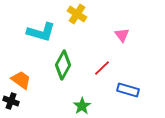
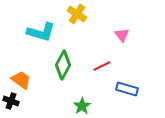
red line: moved 2 px up; rotated 18 degrees clockwise
blue rectangle: moved 1 px left, 1 px up
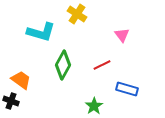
red line: moved 1 px up
green star: moved 12 px right
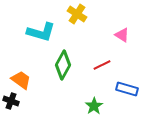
pink triangle: rotated 21 degrees counterclockwise
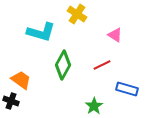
pink triangle: moved 7 px left
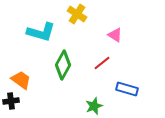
red line: moved 2 px up; rotated 12 degrees counterclockwise
black cross: rotated 28 degrees counterclockwise
green star: rotated 12 degrees clockwise
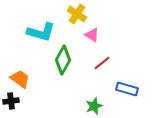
pink triangle: moved 23 px left
green diamond: moved 5 px up
orange trapezoid: moved 1 px left, 1 px up
